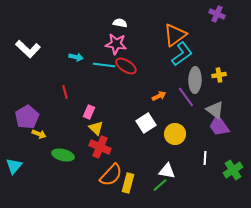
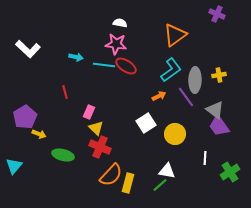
cyan L-shape: moved 11 px left, 16 px down
purple pentagon: moved 2 px left
green cross: moved 3 px left, 2 px down
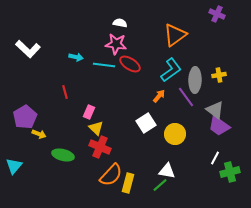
red ellipse: moved 4 px right, 2 px up
orange arrow: rotated 24 degrees counterclockwise
purple trapezoid: rotated 20 degrees counterclockwise
white line: moved 10 px right; rotated 24 degrees clockwise
green cross: rotated 18 degrees clockwise
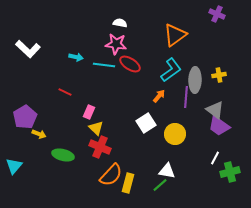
red line: rotated 48 degrees counterclockwise
purple line: rotated 40 degrees clockwise
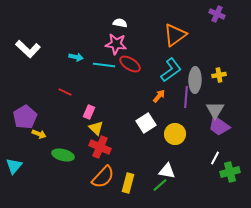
gray triangle: rotated 24 degrees clockwise
orange semicircle: moved 8 px left, 2 px down
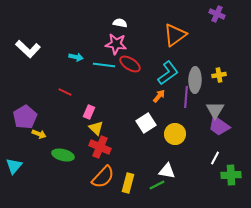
cyan L-shape: moved 3 px left, 3 px down
green cross: moved 1 px right, 3 px down; rotated 12 degrees clockwise
green line: moved 3 px left; rotated 14 degrees clockwise
